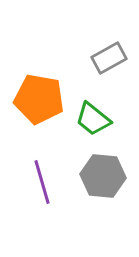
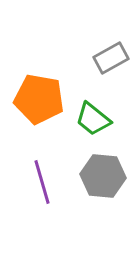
gray rectangle: moved 2 px right
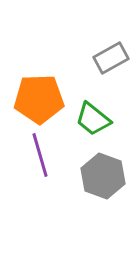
orange pentagon: rotated 12 degrees counterclockwise
gray hexagon: rotated 15 degrees clockwise
purple line: moved 2 px left, 27 px up
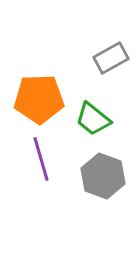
purple line: moved 1 px right, 4 px down
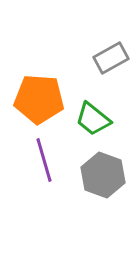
orange pentagon: rotated 6 degrees clockwise
purple line: moved 3 px right, 1 px down
gray hexagon: moved 1 px up
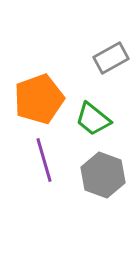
orange pentagon: rotated 24 degrees counterclockwise
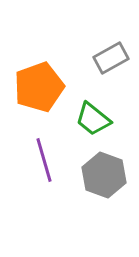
orange pentagon: moved 12 px up
gray hexagon: moved 1 px right
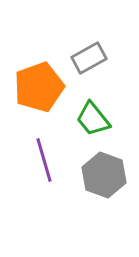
gray rectangle: moved 22 px left
green trapezoid: rotated 12 degrees clockwise
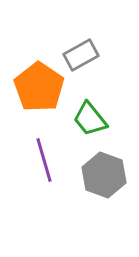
gray rectangle: moved 8 px left, 3 px up
orange pentagon: rotated 18 degrees counterclockwise
green trapezoid: moved 3 px left
